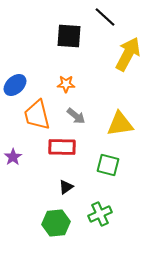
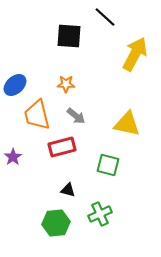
yellow arrow: moved 7 px right
yellow triangle: moved 7 px right; rotated 20 degrees clockwise
red rectangle: rotated 16 degrees counterclockwise
black triangle: moved 2 px right, 3 px down; rotated 49 degrees clockwise
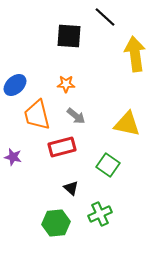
yellow arrow: rotated 36 degrees counterclockwise
purple star: rotated 24 degrees counterclockwise
green square: rotated 20 degrees clockwise
black triangle: moved 3 px right, 2 px up; rotated 28 degrees clockwise
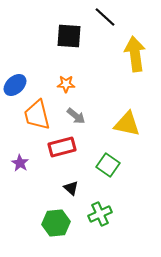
purple star: moved 7 px right, 6 px down; rotated 18 degrees clockwise
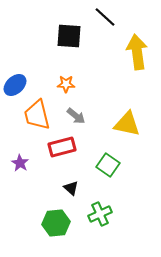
yellow arrow: moved 2 px right, 2 px up
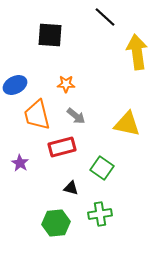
black square: moved 19 px left, 1 px up
blue ellipse: rotated 15 degrees clockwise
green square: moved 6 px left, 3 px down
black triangle: rotated 28 degrees counterclockwise
green cross: rotated 15 degrees clockwise
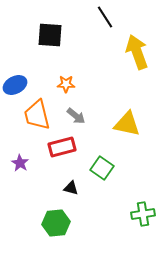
black line: rotated 15 degrees clockwise
yellow arrow: rotated 12 degrees counterclockwise
green cross: moved 43 px right
